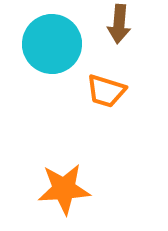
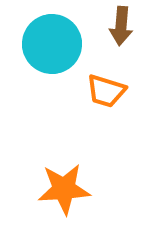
brown arrow: moved 2 px right, 2 px down
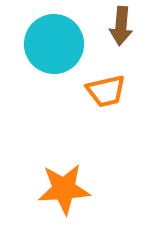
cyan circle: moved 2 px right
orange trapezoid: rotated 30 degrees counterclockwise
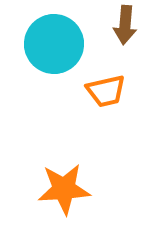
brown arrow: moved 4 px right, 1 px up
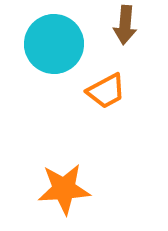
orange trapezoid: rotated 15 degrees counterclockwise
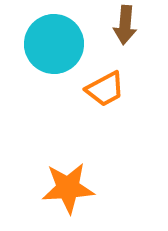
orange trapezoid: moved 1 px left, 2 px up
orange star: moved 4 px right, 1 px up
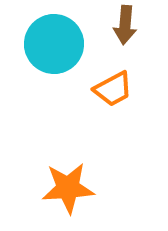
orange trapezoid: moved 8 px right
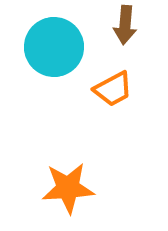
cyan circle: moved 3 px down
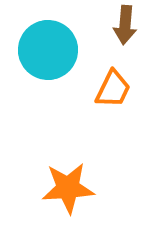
cyan circle: moved 6 px left, 3 px down
orange trapezoid: rotated 36 degrees counterclockwise
